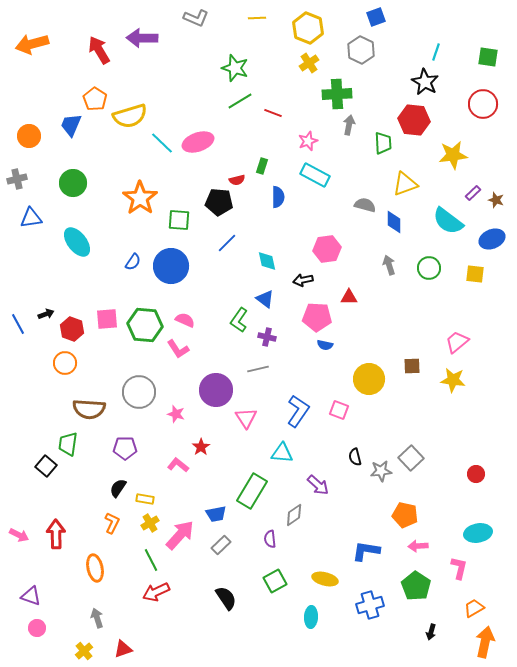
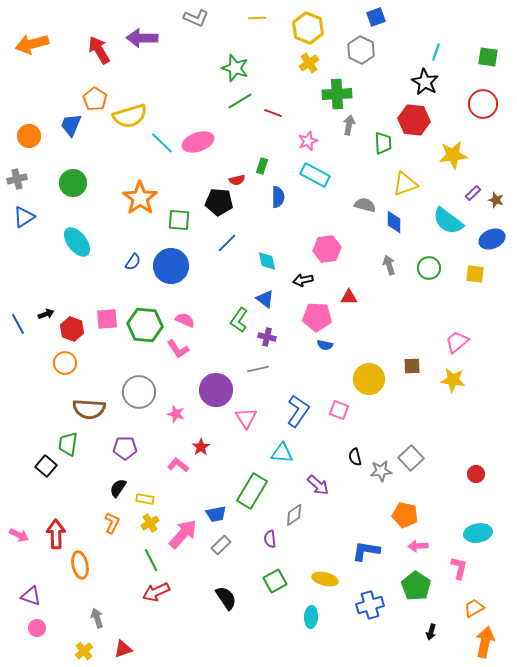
blue triangle at (31, 218): moved 7 px left, 1 px up; rotated 25 degrees counterclockwise
pink arrow at (180, 535): moved 3 px right, 1 px up
orange ellipse at (95, 568): moved 15 px left, 3 px up
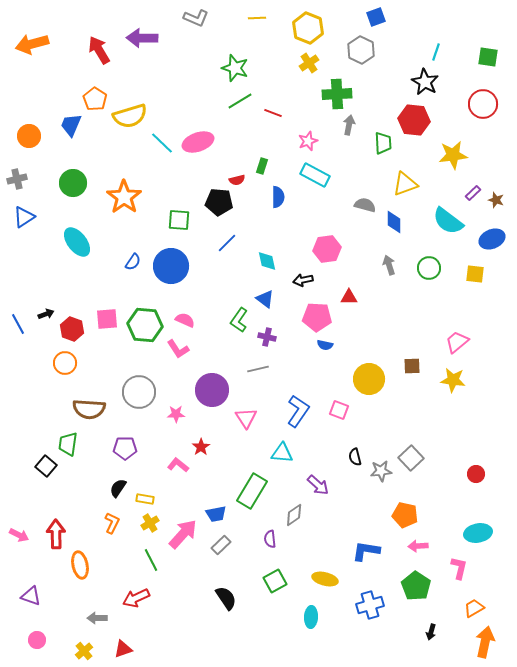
orange star at (140, 198): moved 16 px left, 1 px up
purple circle at (216, 390): moved 4 px left
pink star at (176, 414): rotated 18 degrees counterclockwise
red arrow at (156, 592): moved 20 px left, 6 px down
gray arrow at (97, 618): rotated 72 degrees counterclockwise
pink circle at (37, 628): moved 12 px down
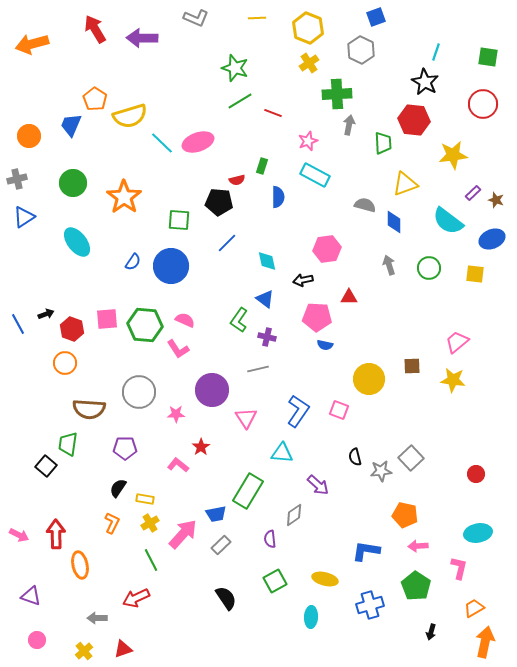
red arrow at (99, 50): moved 4 px left, 21 px up
green rectangle at (252, 491): moved 4 px left
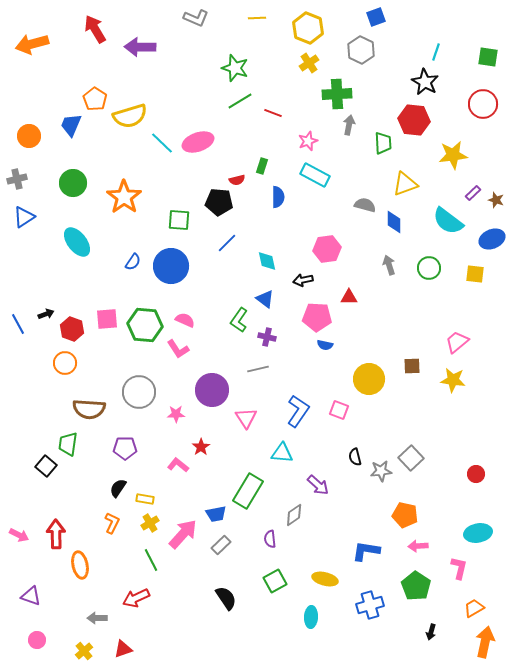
purple arrow at (142, 38): moved 2 px left, 9 px down
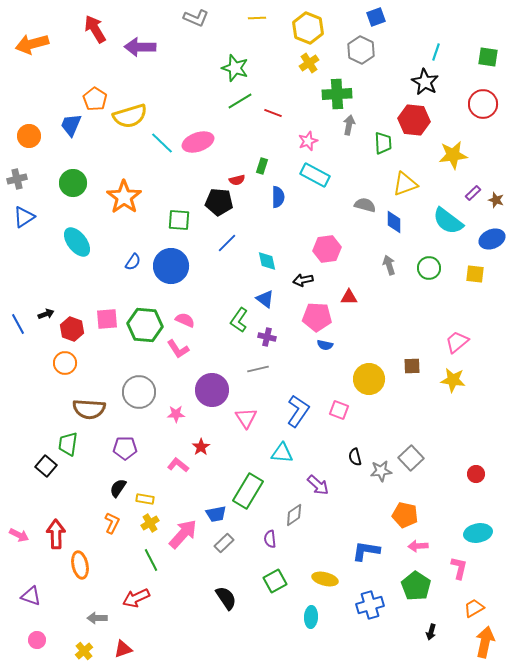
gray rectangle at (221, 545): moved 3 px right, 2 px up
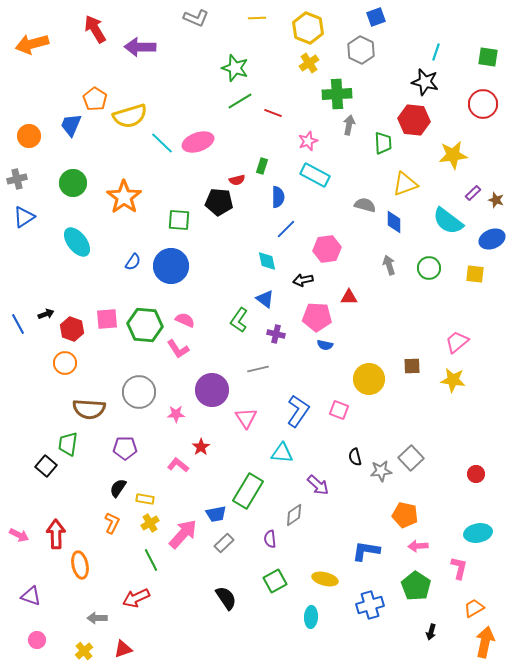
black star at (425, 82): rotated 16 degrees counterclockwise
blue line at (227, 243): moved 59 px right, 14 px up
purple cross at (267, 337): moved 9 px right, 3 px up
